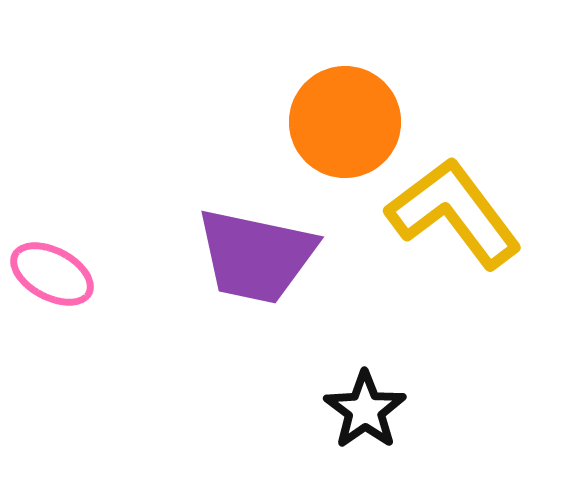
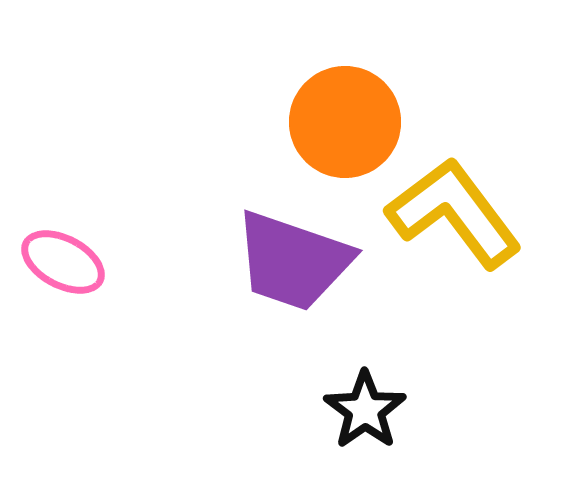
purple trapezoid: moved 37 px right, 5 px down; rotated 7 degrees clockwise
pink ellipse: moved 11 px right, 12 px up
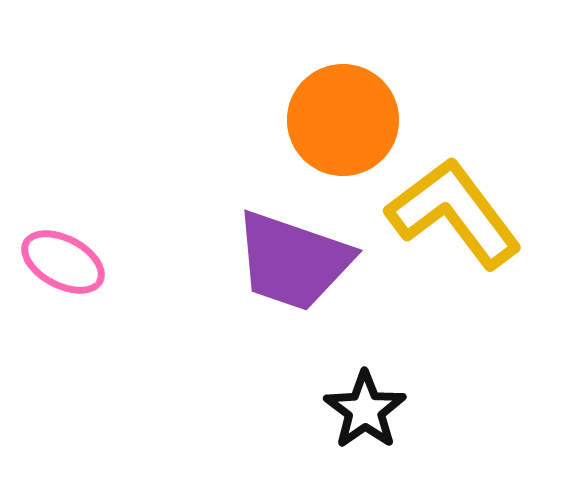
orange circle: moved 2 px left, 2 px up
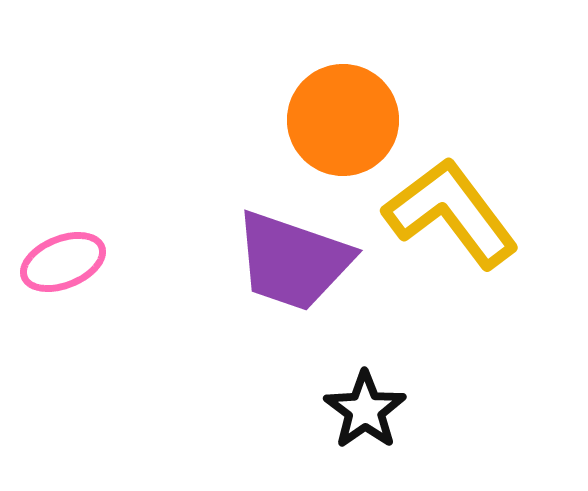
yellow L-shape: moved 3 px left
pink ellipse: rotated 50 degrees counterclockwise
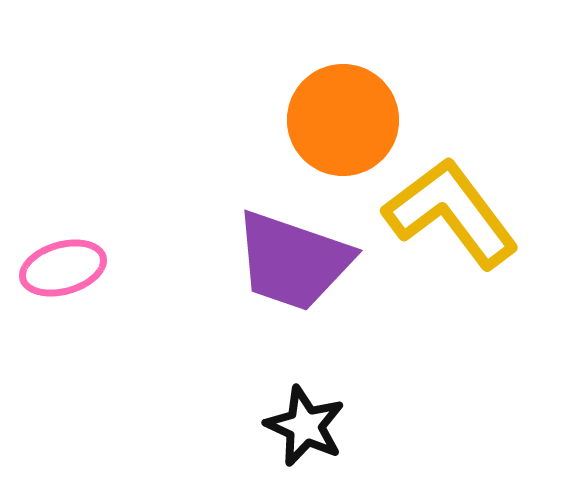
pink ellipse: moved 6 px down; rotated 6 degrees clockwise
black star: moved 60 px left, 16 px down; rotated 12 degrees counterclockwise
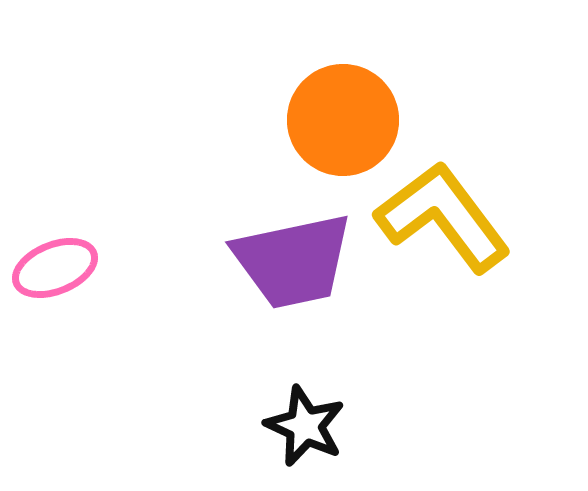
yellow L-shape: moved 8 px left, 4 px down
purple trapezoid: rotated 31 degrees counterclockwise
pink ellipse: moved 8 px left; rotated 6 degrees counterclockwise
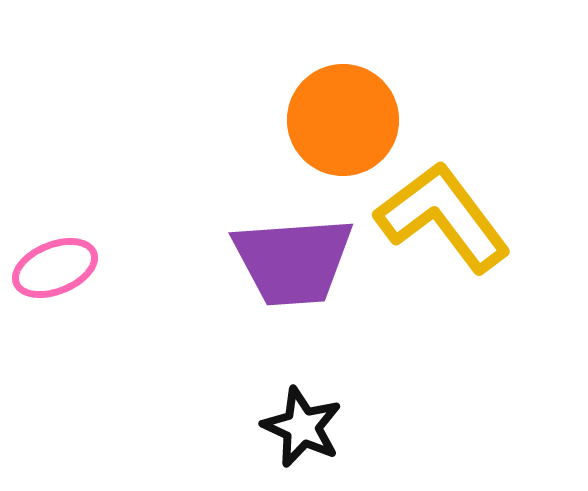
purple trapezoid: rotated 8 degrees clockwise
black star: moved 3 px left, 1 px down
